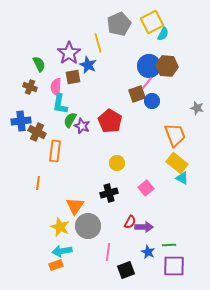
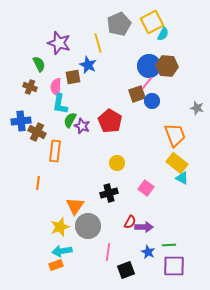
purple star at (69, 53): moved 10 px left, 10 px up; rotated 20 degrees counterclockwise
pink square at (146, 188): rotated 14 degrees counterclockwise
yellow star at (60, 227): rotated 30 degrees clockwise
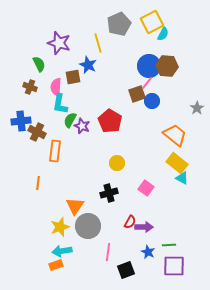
gray star at (197, 108): rotated 24 degrees clockwise
orange trapezoid at (175, 135): rotated 30 degrees counterclockwise
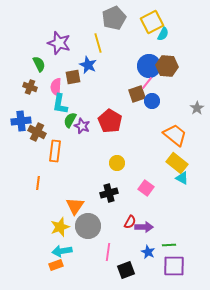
gray pentagon at (119, 24): moved 5 px left, 6 px up
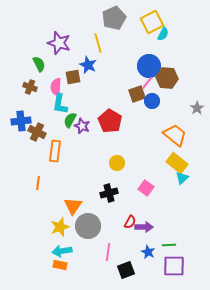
brown hexagon at (167, 66): moved 12 px down
cyan triangle at (182, 178): rotated 48 degrees clockwise
orange triangle at (75, 206): moved 2 px left
orange rectangle at (56, 265): moved 4 px right; rotated 32 degrees clockwise
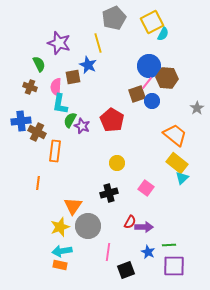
red pentagon at (110, 121): moved 2 px right, 1 px up
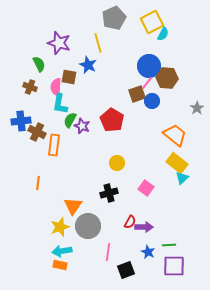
brown square at (73, 77): moved 4 px left; rotated 21 degrees clockwise
orange rectangle at (55, 151): moved 1 px left, 6 px up
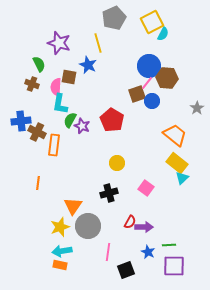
brown cross at (30, 87): moved 2 px right, 3 px up
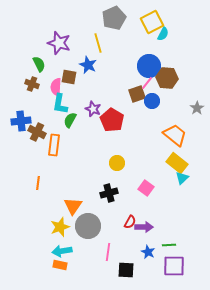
purple star at (82, 126): moved 11 px right, 17 px up
black square at (126, 270): rotated 24 degrees clockwise
